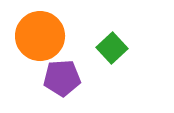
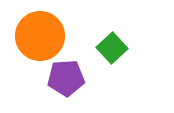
purple pentagon: moved 4 px right
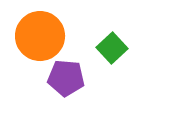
purple pentagon: rotated 9 degrees clockwise
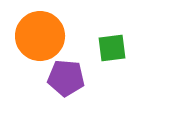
green square: rotated 36 degrees clockwise
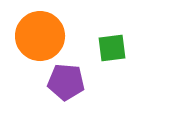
purple pentagon: moved 4 px down
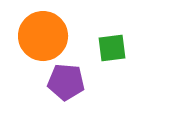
orange circle: moved 3 px right
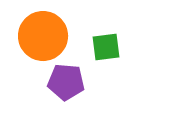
green square: moved 6 px left, 1 px up
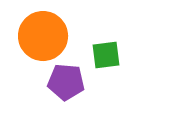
green square: moved 8 px down
